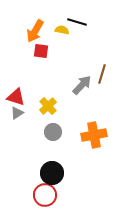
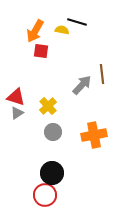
brown line: rotated 24 degrees counterclockwise
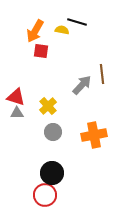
gray triangle: rotated 32 degrees clockwise
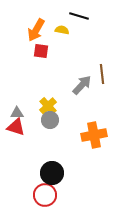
black line: moved 2 px right, 6 px up
orange arrow: moved 1 px right, 1 px up
red triangle: moved 30 px down
gray circle: moved 3 px left, 12 px up
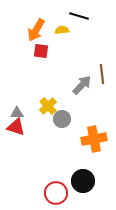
yellow semicircle: rotated 16 degrees counterclockwise
gray circle: moved 12 px right, 1 px up
orange cross: moved 4 px down
black circle: moved 31 px right, 8 px down
red circle: moved 11 px right, 2 px up
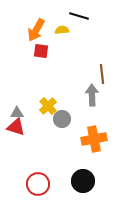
gray arrow: moved 10 px right, 10 px down; rotated 45 degrees counterclockwise
red circle: moved 18 px left, 9 px up
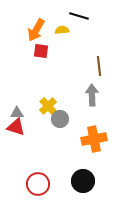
brown line: moved 3 px left, 8 px up
gray circle: moved 2 px left
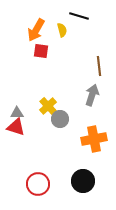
yellow semicircle: rotated 80 degrees clockwise
gray arrow: rotated 20 degrees clockwise
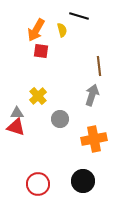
yellow cross: moved 10 px left, 10 px up
